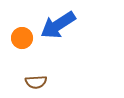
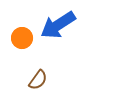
brown semicircle: moved 2 px right, 2 px up; rotated 50 degrees counterclockwise
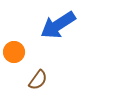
orange circle: moved 8 px left, 14 px down
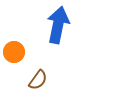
blue arrow: rotated 135 degrees clockwise
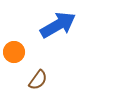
blue arrow: rotated 48 degrees clockwise
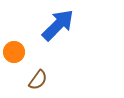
blue arrow: rotated 15 degrees counterclockwise
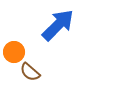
brown semicircle: moved 8 px left, 8 px up; rotated 95 degrees clockwise
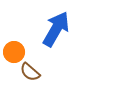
blue arrow: moved 2 px left, 4 px down; rotated 15 degrees counterclockwise
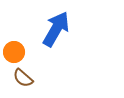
brown semicircle: moved 7 px left, 6 px down
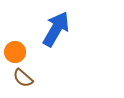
orange circle: moved 1 px right
